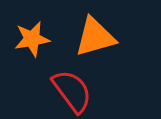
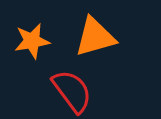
orange star: moved 2 px down
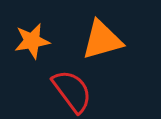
orange triangle: moved 7 px right, 3 px down
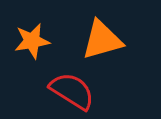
red semicircle: rotated 21 degrees counterclockwise
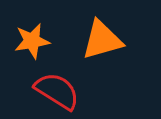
red semicircle: moved 15 px left
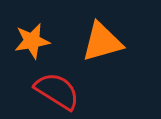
orange triangle: moved 2 px down
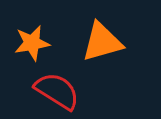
orange star: moved 2 px down
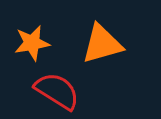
orange triangle: moved 2 px down
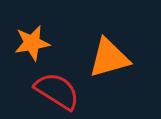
orange triangle: moved 7 px right, 14 px down
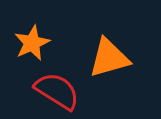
orange star: rotated 15 degrees counterclockwise
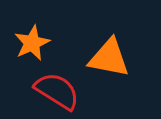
orange triangle: rotated 27 degrees clockwise
